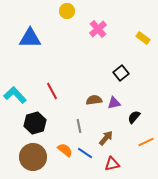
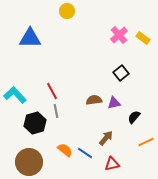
pink cross: moved 21 px right, 6 px down
gray line: moved 23 px left, 15 px up
brown circle: moved 4 px left, 5 px down
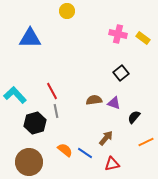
pink cross: moved 1 px left, 1 px up; rotated 36 degrees counterclockwise
purple triangle: rotated 32 degrees clockwise
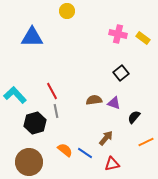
blue triangle: moved 2 px right, 1 px up
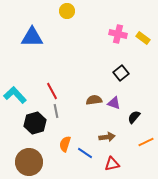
brown arrow: moved 1 px right, 1 px up; rotated 42 degrees clockwise
orange semicircle: moved 6 px up; rotated 112 degrees counterclockwise
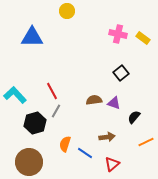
gray line: rotated 40 degrees clockwise
red triangle: rotated 28 degrees counterclockwise
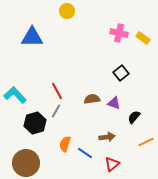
pink cross: moved 1 px right, 1 px up
red line: moved 5 px right
brown semicircle: moved 2 px left, 1 px up
brown circle: moved 3 px left, 1 px down
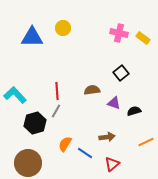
yellow circle: moved 4 px left, 17 px down
red line: rotated 24 degrees clockwise
brown semicircle: moved 9 px up
black semicircle: moved 6 px up; rotated 32 degrees clockwise
orange semicircle: rotated 14 degrees clockwise
brown circle: moved 2 px right
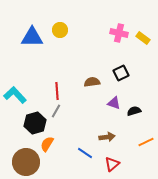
yellow circle: moved 3 px left, 2 px down
black square: rotated 14 degrees clockwise
brown semicircle: moved 8 px up
orange semicircle: moved 18 px left
brown circle: moved 2 px left, 1 px up
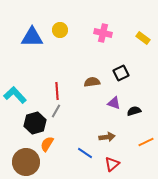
pink cross: moved 16 px left
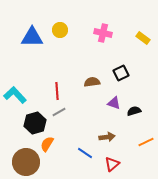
gray line: moved 3 px right, 1 px down; rotated 32 degrees clockwise
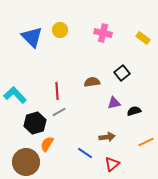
blue triangle: rotated 45 degrees clockwise
black square: moved 1 px right; rotated 14 degrees counterclockwise
purple triangle: rotated 32 degrees counterclockwise
